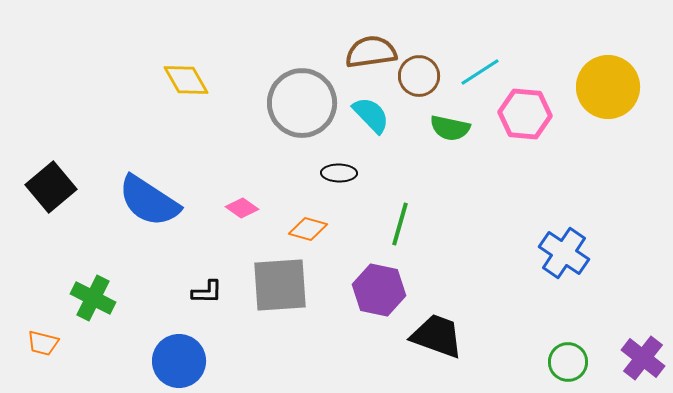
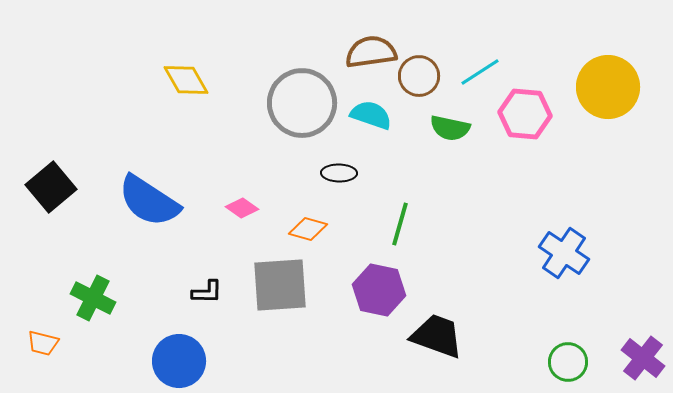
cyan semicircle: rotated 27 degrees counterclockwise
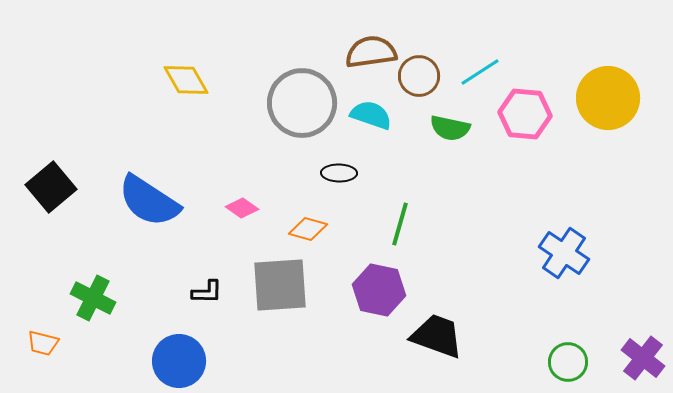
yellow circle: moved 11 px down
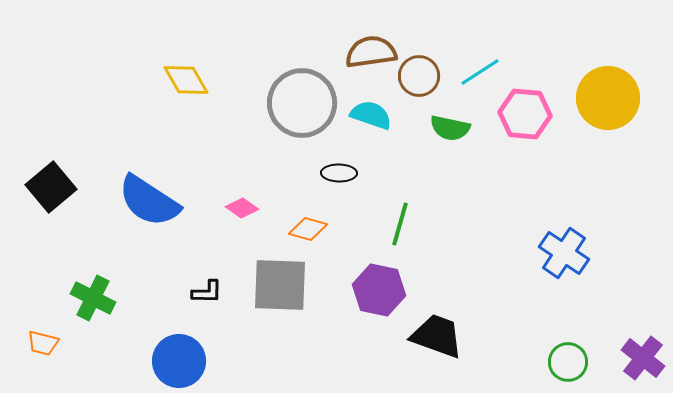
gray square: rotated 6 degrees clockwise
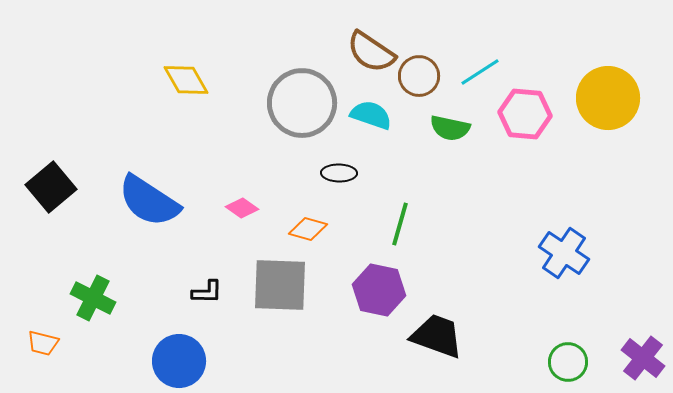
brown semicircle: rotated 138 degrees counterclockwise
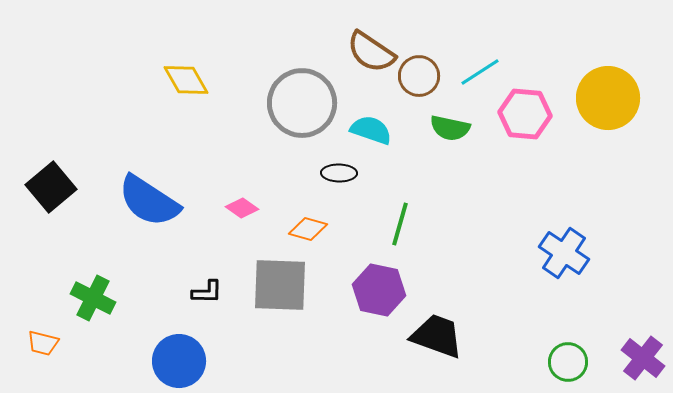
cyan semicircle: moved 15 px down
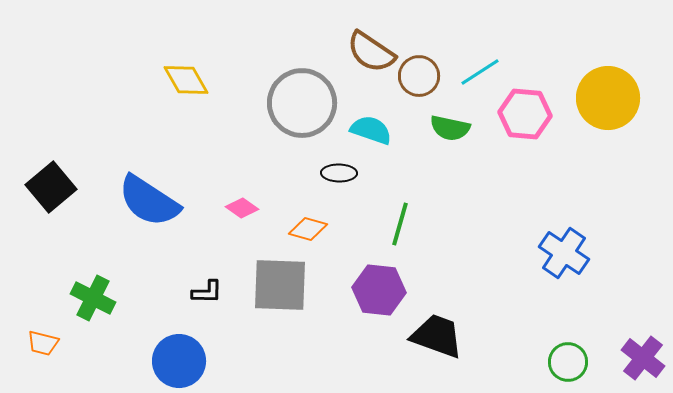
purple hexagon: rotated 6 degrees counterclockwise
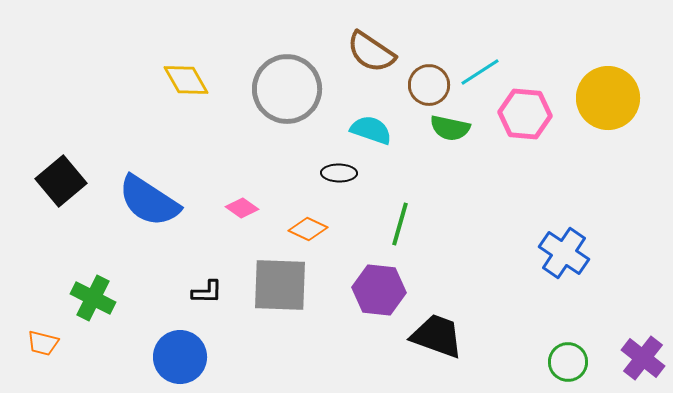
brown circle: moved 10 px right, 9 px down
gray circle: moved 15 px left, 14 px up
black square: moved 10 px right, 6 px up
orange diamond: rotated 9 degrees clockwise
blue circle: moved 1 px right, 4 px up
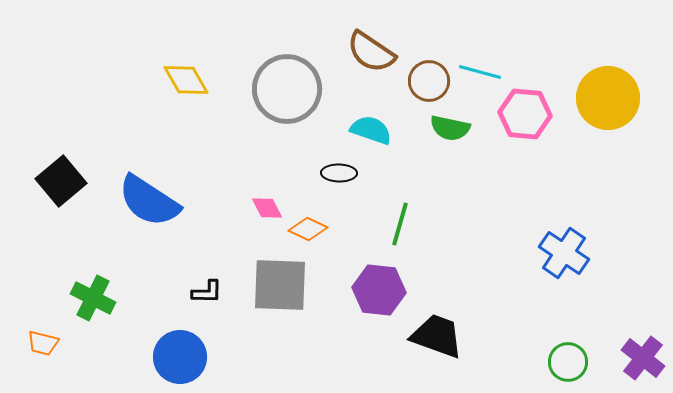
cyan line: rotated 48 degrees clockwise
brown circle: moved 4 px up
pink diamond: moved 25 px right; rotated 28 degrees clockwise
